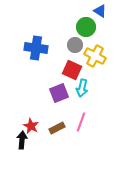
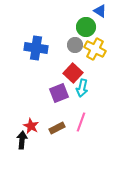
yellow cross: moved 7 px up
red square: moved 1 px right, 3 px down; rotated 18 degrees clockwise
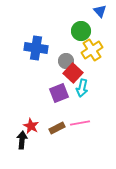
blue triangle: rotated 16 degrees clockwise
green circle: moved 5 px left, 4 px down
gray circle: moved 9 px left, 16 px down
yellow cross: moved 3 px left, 1 px down; rotated 30 degrees clockwise
pink line: moved 1 px left, 1 px down; rotated 60 degrees clockwise
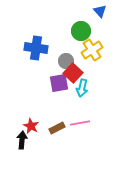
purple square: moved 10 px up; rotated 12 degrees clockwise
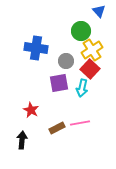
blue triangle: moved 1 px left
red square: moved 17 px right, 4 px up
red star: moved 16 px up
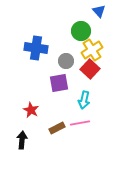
cyan arrow: moved 2 px right, 12 px down
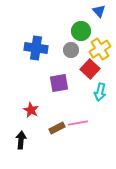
yellow cross: moved 8 px right, 1 px up
gray circle: moved 5 px right, 11 px up
cyan arrow: moved 16 px right, 8 px up
pink line: moved 2 px left
black arrow: moved 1 px left
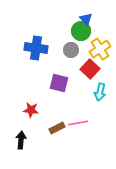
blue triangle: moved 13 px left, 8 px down
purple square: rotated 24 degrees clockwise
red star: rotated 21 degrees counterclockwise
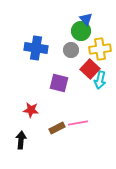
yellow cross: rotated 25 degrees clockwise
cyan arrow: moved 12 px up
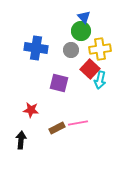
blue triangle: moved 2 px left, 2 px up
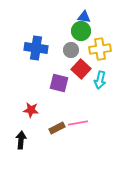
blue triangle: rotated 40 degrees counterclockwise
red square: moved 9 px left
